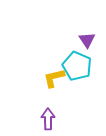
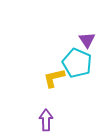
cyan pentagon: moved 3 px up
purple arrow: moved 2 px left, 1 px down
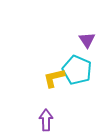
cyan pentagon: moved 7 px down
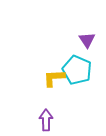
yellow L-shape: rotated 10 degrees clockwise
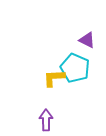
purple triangle: rotated 30 degrees counterclockwise
cyan pentagon: moved 2 px left, 2 px up
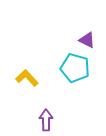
cyan pentagon: rotated 8 degrees counterclockwise
yellow L-shape: moved 27 px left; rotated 50 degrees clockwise
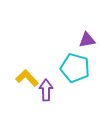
purple triangle: rotated 36 degrees counterclockwise
purple arrow: moved 30 px up
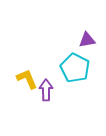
cyan pentagon: rotated 12 degrees clockwise
yellow L-shape: moved 1 px down; rotated 20 degrees clockwise
